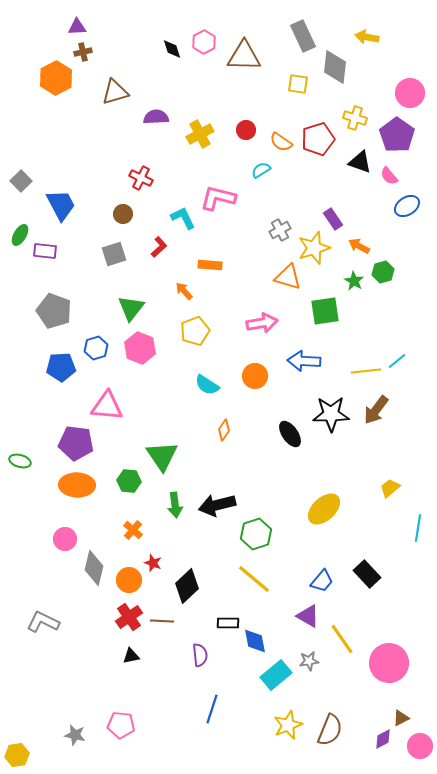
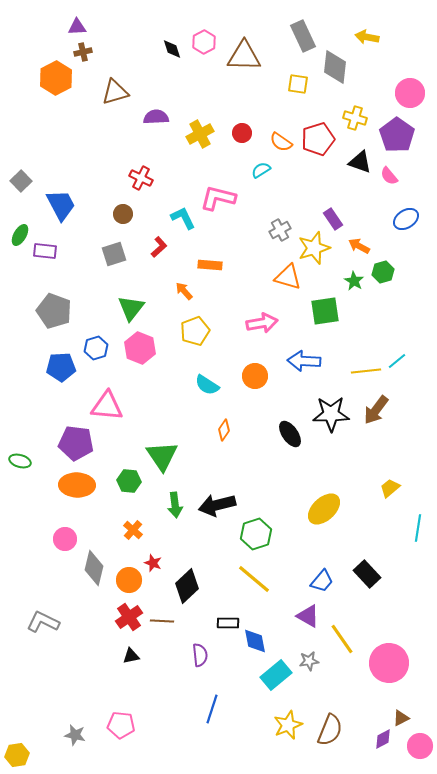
red circle at (246, 130): moved 4 px left, 3 px down
blue ellipse at (407, 206): moved 1 px left, 13 px down
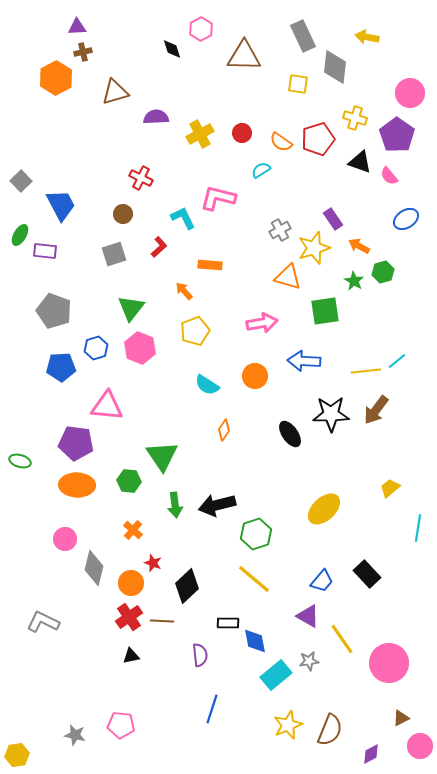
pink hexagon at (204, 42): moved 3 px left, 13 px up
orange circle at (129, 580): moved 2 px right, 3 px down
purple diamond at (383, 739): moved 12 px left, 15 px down
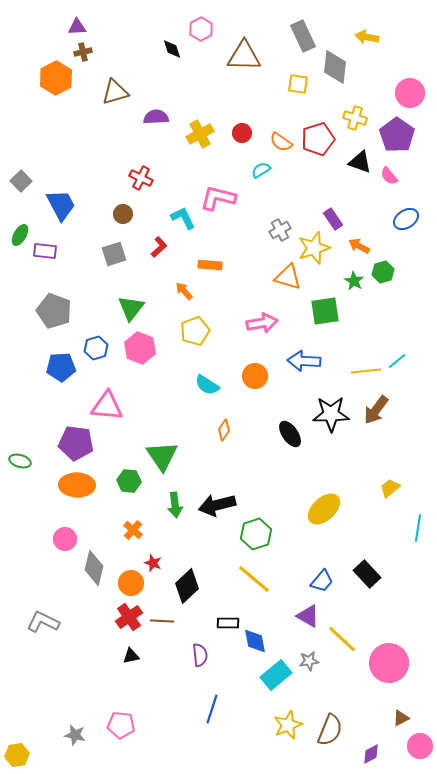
yellow line at (342, 639): rotated 12 degrees counterclockwise
